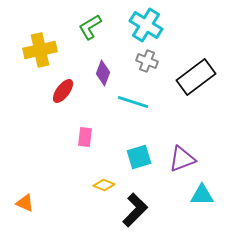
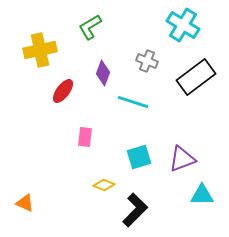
cyan cross: moved 37 px right
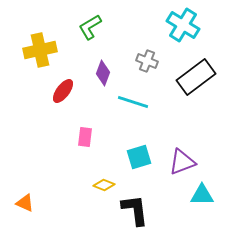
purple triangle: moved 3 px down
black L-shape: rotated 52 degrees counterclockwise
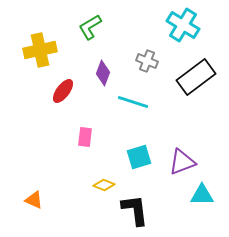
orange triangle: moved 9 px right, 3 px up
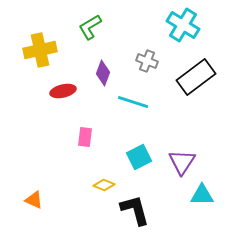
red ellipse: rotated 40 degrees clockwise
cyan square: rotated 10 degrees counterclockwise
purple triangle: rotated 36 degrees counterclockwise
black L-shape: rotated 8 degrees counterclockwise
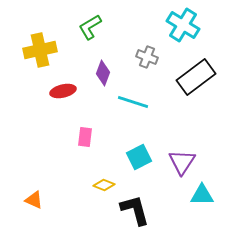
gray cross: moved 4 px up
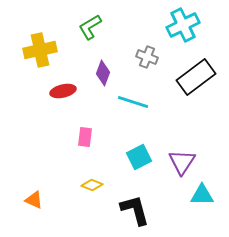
cyan cross: rotated 32 degrees clockwise
yellow diamond: moved 12 px left
